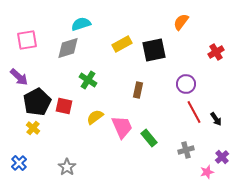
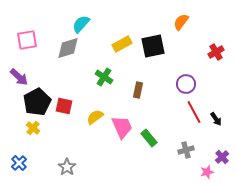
cyan semicircle: rotated 30 degrees counterclockwise
black square: moved 1 px left, 4 px up
green cross: moved 16 px right, 3 px up
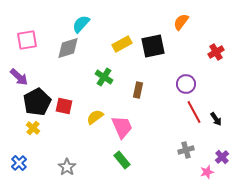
green rectangle: moved 27 px left, 22 px down
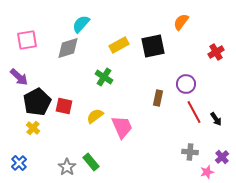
yellow rectangle: moved 3 px left, 1 px down
brown rectangle: moved 20 px right, 8 px down
yellow semicircle: moved 1 px up
gray cross: moved 4 px right, 2 px down; rotated 21 degrees clockwise
green rectangle: moved 31 px left, 2 px down
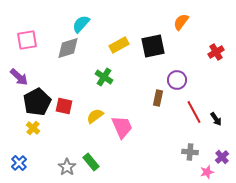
purple circle: moved 9 px left, 4 px up
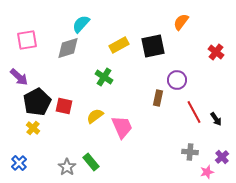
red cross: rotated 21 degrees counterclockwise
